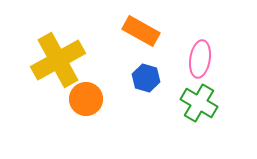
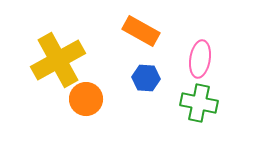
blue hexagon: rotated 12 degrees counterclockwise
green cross: rotated 18 degrees counterclockwise
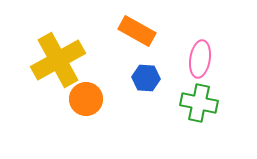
orange rectangle: moved 4 px left
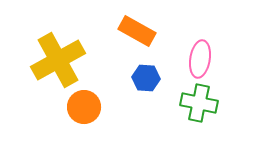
orange circle: moved 2 px left, 8 px down
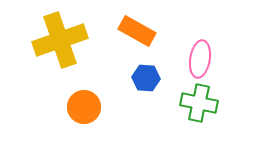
yellow cross: moved 2 px right, 20 px up; rotated 10 degrees clockwise
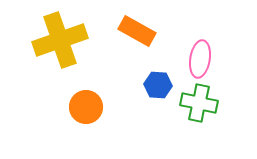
blue hexagon: moved 12 px right, 7 px down
orange circle: moved 2 px right
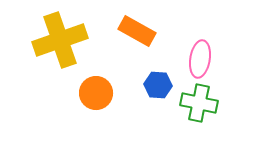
orange circle: moved 10 px right, 14 px up
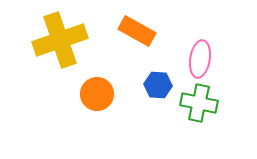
orange circle: moved 1 px right, 1 px down
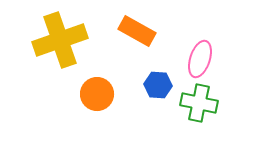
pink ellipse: rotated 9 degrees clockwise
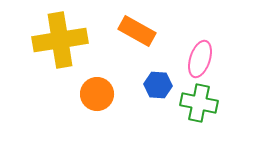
yellow cross: rotated 10 degrees clockwise
